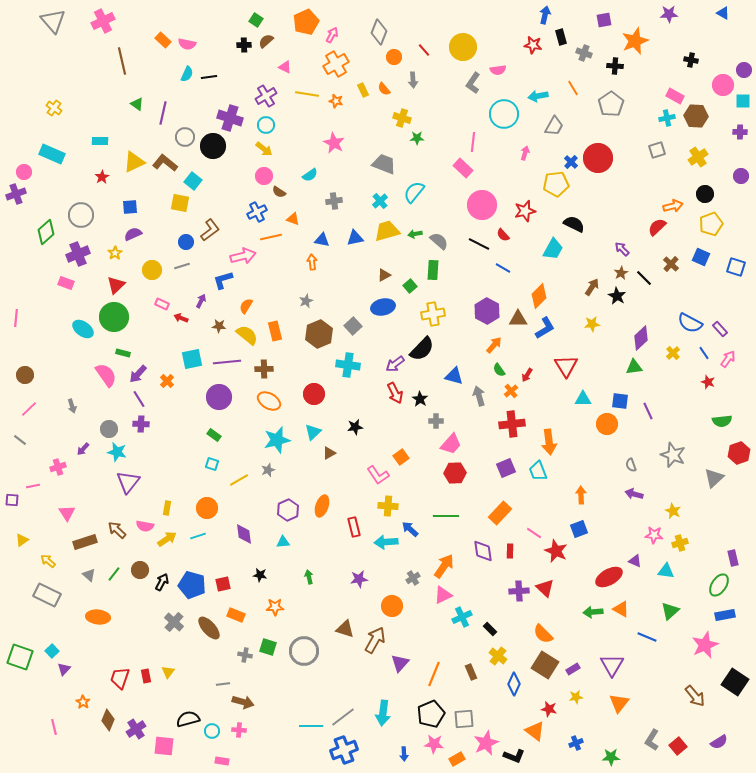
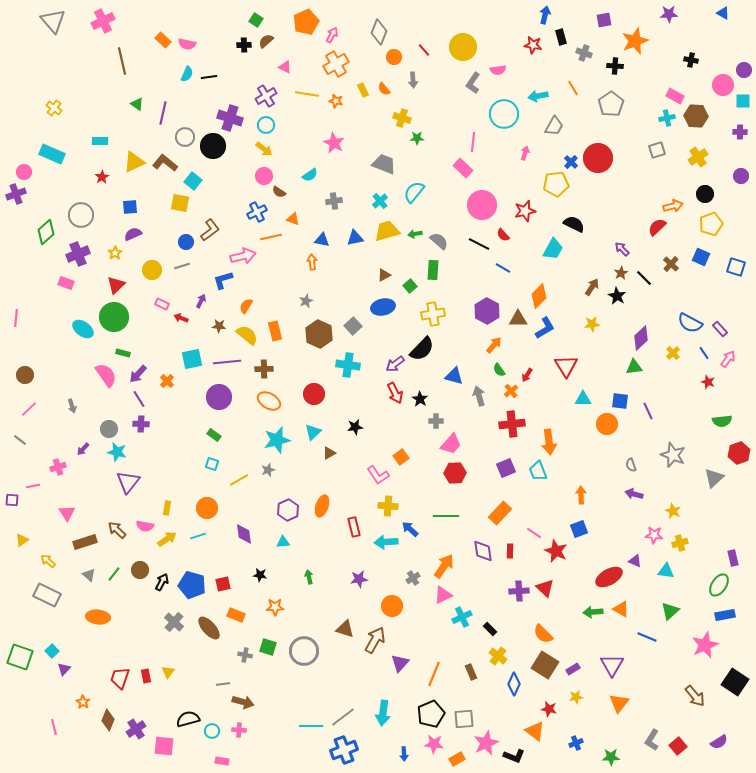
brown hexagon at (319, 334): rotated 12 degrees counterclockwise
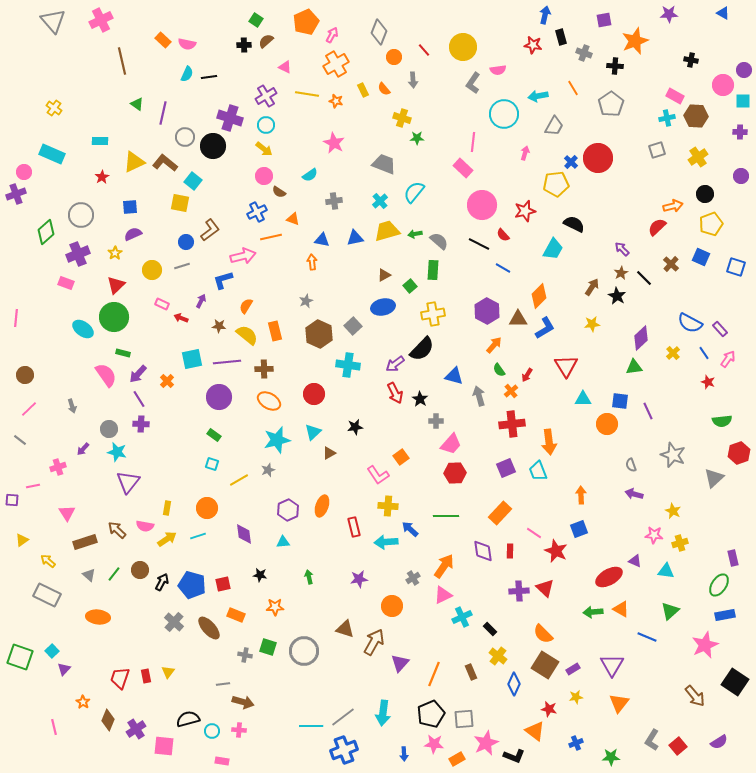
pink cross at (103, 21): moved 2 px left, 1 px up
brown arrow at (375, 640): moved 1 px left, 2 px down
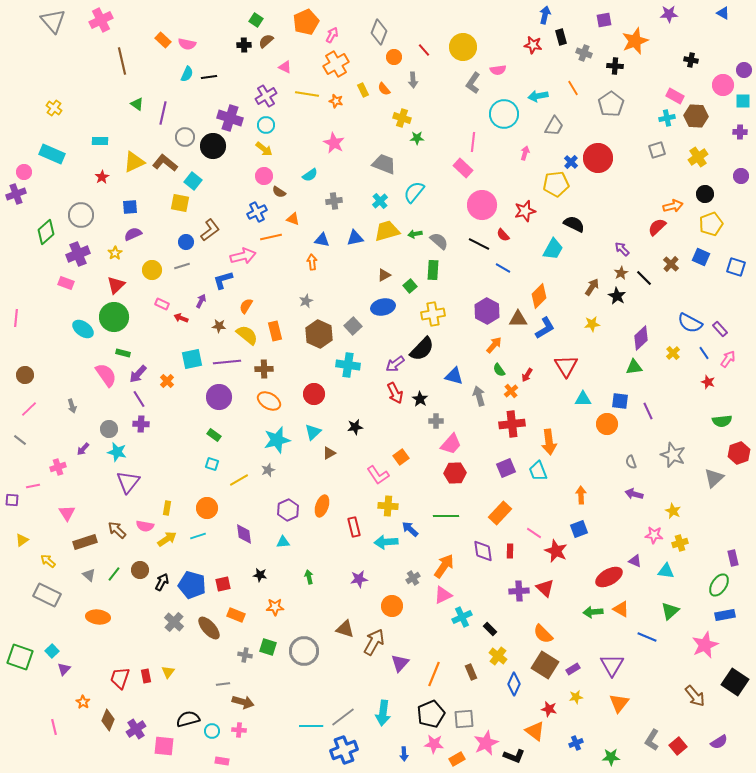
gray semicircle at (631, 465): moved 3 px up
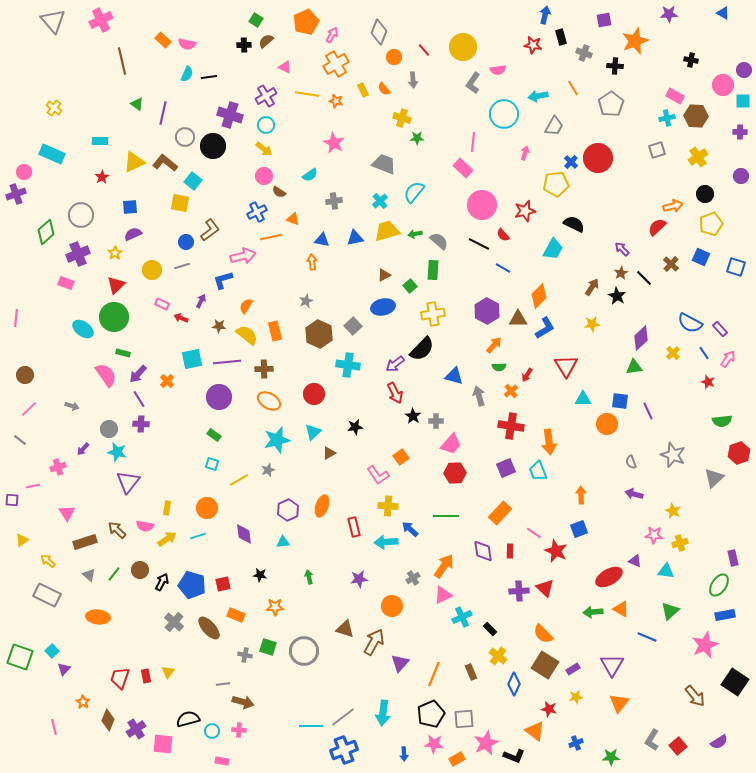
purple cross at (230, 118): moved 3 px up
green semicircle at (499, 370): moved 3 px up; rotated 56 degrees counterclockwise
black star at (420, 399): moved 7 px left, 17 px down
gray arrow at (72, 406): rotated 56 degrees counterclockwise
red cross at (512, 424): moved 1 px left, 2 px down; rotated 15 degrees clockwise
pink square at (164, 746): moved 1 px left, 2 px up
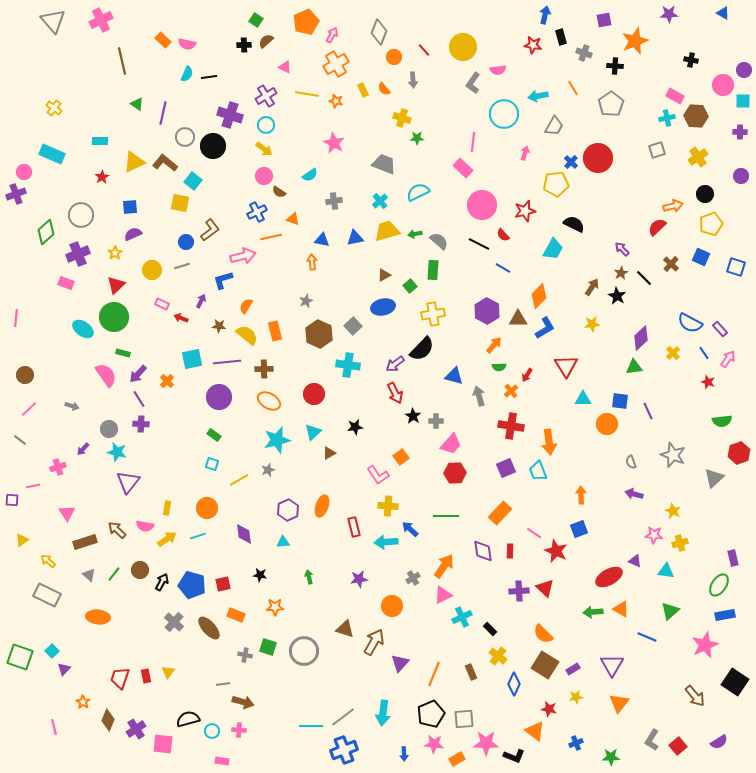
cyan semicircle at (414, 192): moved 4 px right; rotated 25 degrees clockwise
pink star at (486, 743): rotated 25 degrees clockwise
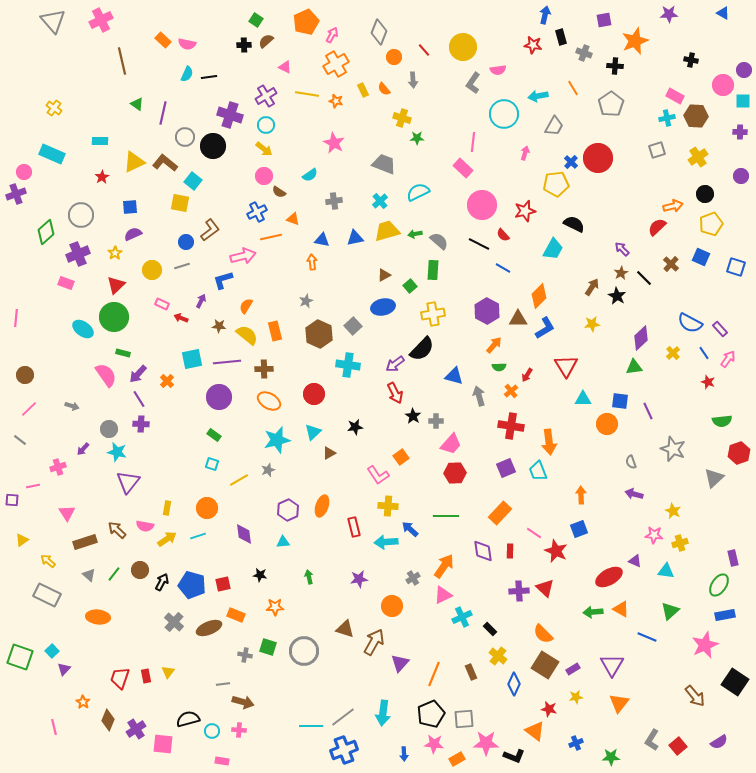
gray star at (673, 455): moved 6 px up
brown ellipse at (209, 628): rotated 70 degrees counterclockwise
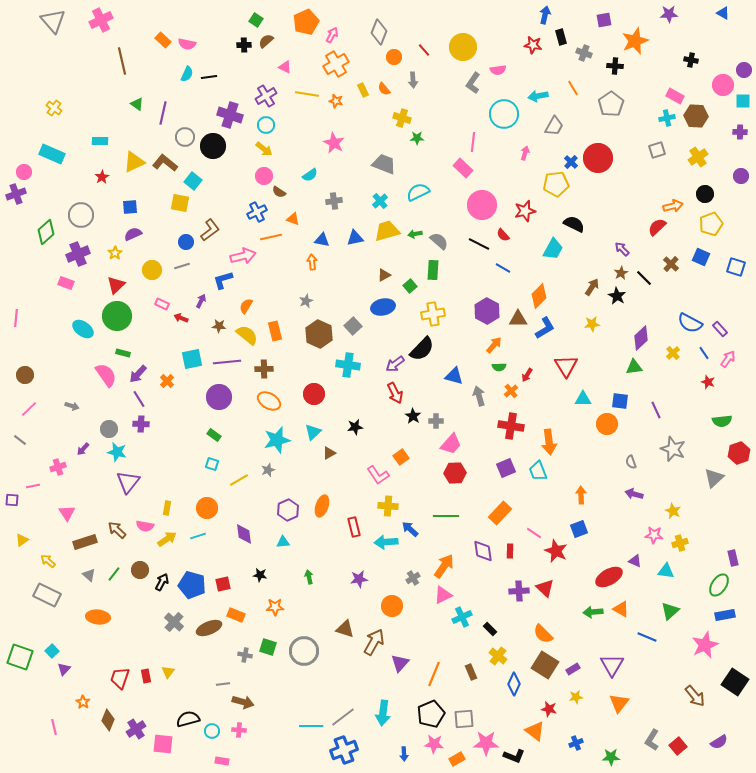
green circle at (114, 317): moved 3 px right, 1 px up
purple line at (648, 411): moved 8 px right, 1 px up
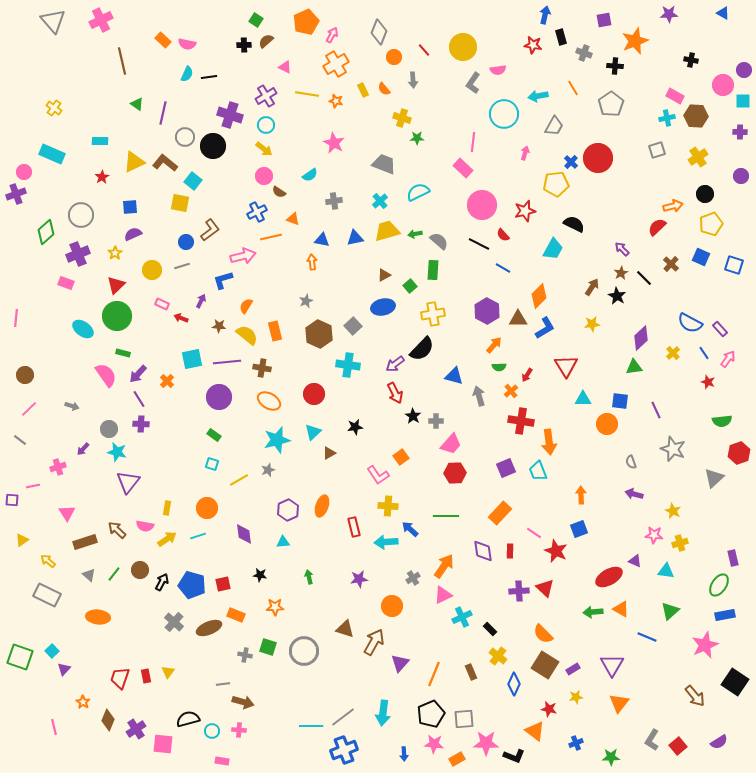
blue square at (736, 267): moved 2 px left, 2 px up
brown cross at (264, 369): moved 2 px left, 1 px up; rotated 12 degrees clockwise
red cross at (511, 426): moved 10 px right, 5 px up
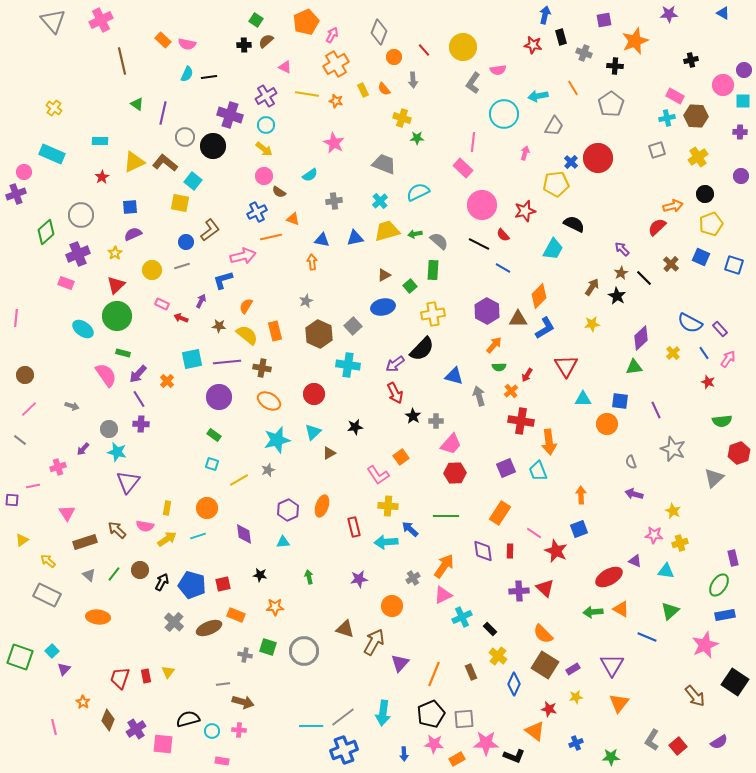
black cross at (691, 60): rotated 24 degrees counterclockwise
orange rectangle at (500, 513): rotated 10 degrees counterclockwise
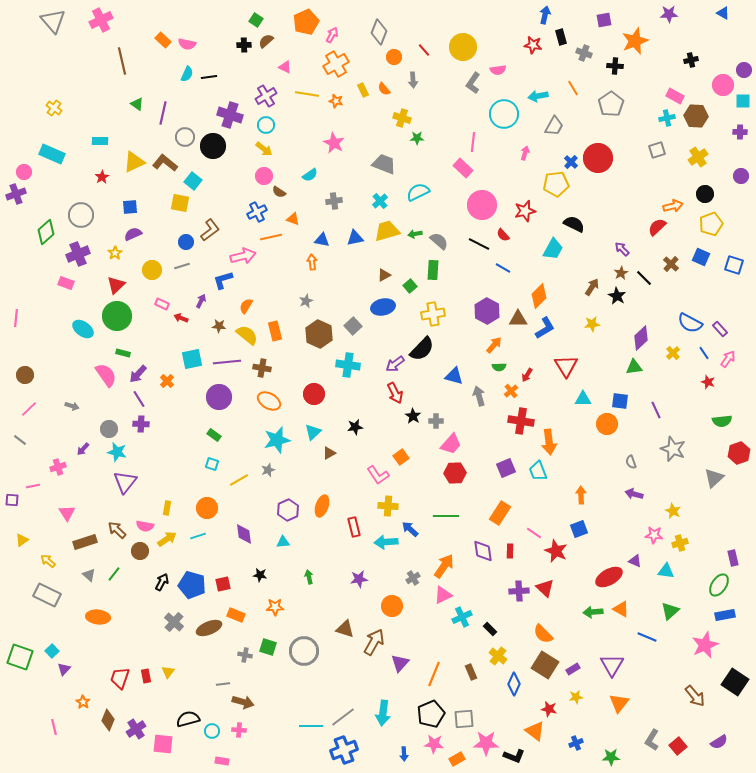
purple triangle at (128, 482): moved 3 px left
brown circle at (140, 570): moved 19 px up
